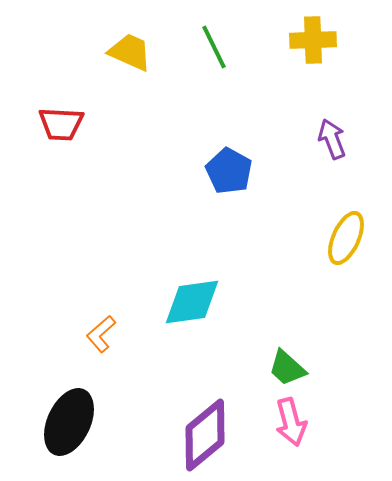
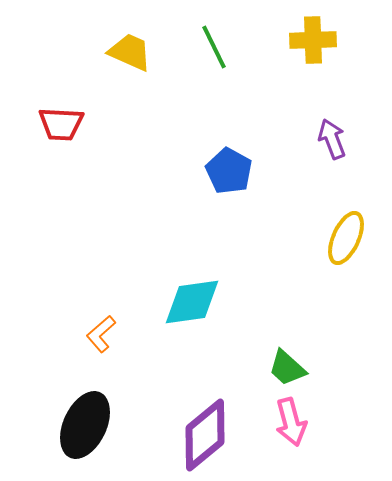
black ellipse: moved 16 px right, 3 px down
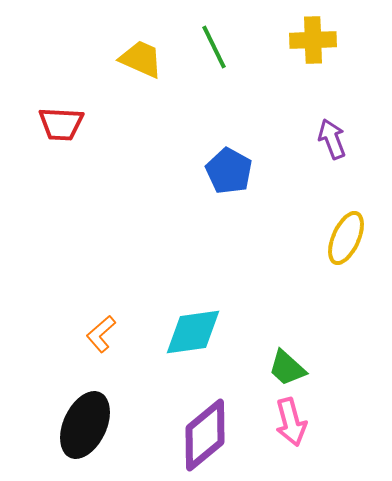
yellow trapezoid: moved 11 px right, 7 px down
cyan diamond: moved 1 px right, 30 px down
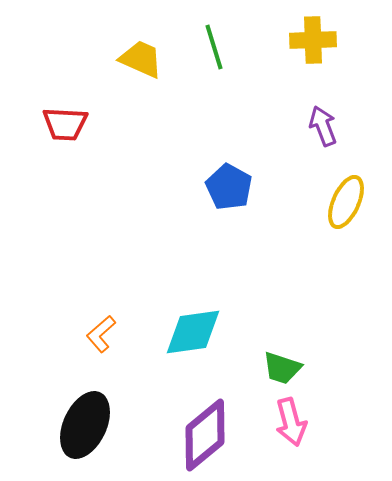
green line: rotated 9 degrees clockwise
red trapezoid: moved 4 px right
purple arrow: moved 9 px left, 13 px up
blue pentagon: moved 16 px down
yellow ellipse: moved 36 px up
green trapezoid: moved 5 px left; rotated 24 degrees counterclockwise
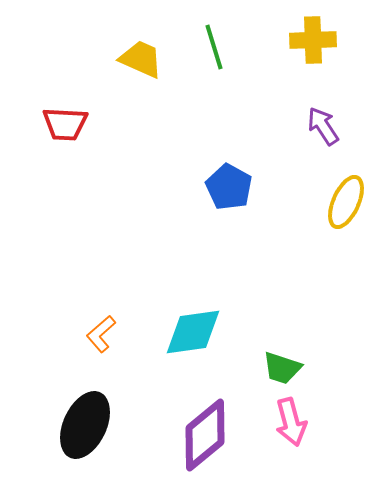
purple arrow: rotated 12 degrees counterclockwise
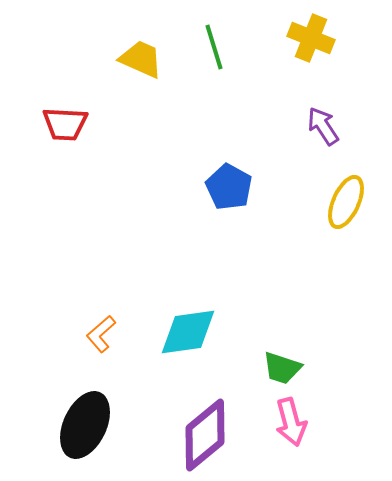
yellow cross: moved 2 px left, 2 px up; rotated 24 degrees clockwise
cyan diamond: moved 5 px left
